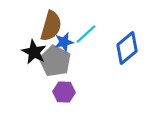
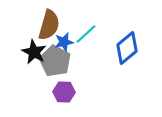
brown semicircle: moved 2 px left, 1 px up
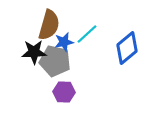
cyan line: moved 1 px right
black star: rotated 30 degrees counterclockwise
gray pentagon: rotated 16 degrees counterclockwise
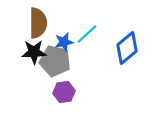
brown semicircle: moved 11 px left, 2 px up; rotated 16 degrees counterclockwise
purple hexagon: rotated 10 degrees counterclockwise
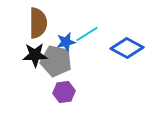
cyan line: rotated 10 degrees clockwise
blue star: moved 2 px right
blue diamond: rotated 68 degrees clockwise
black star: moved 1 px right, 3 px down
gray pentagon: moved 1 px right
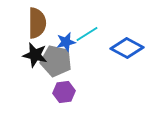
brown semicircle: moved 1 px left
black star: rotated 15 degrees clockwise
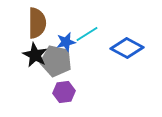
black star: rotated 15 degrees clockwise
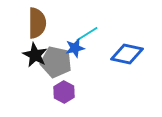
blue star: moved 9 px right, 6 px down
blue diamond: moved 6 px down; rotated 16 degrees counterclockwise
gray pentagon: moved 1 px down
purple hexagon: rotated 25 degrees counterclockwise
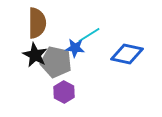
cyan line: moved 2 px right, 1 px down
blue star: rotated 18 degrees clockwise
